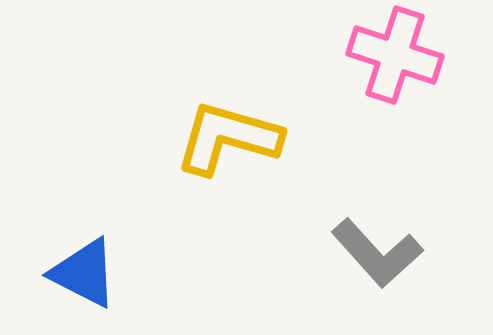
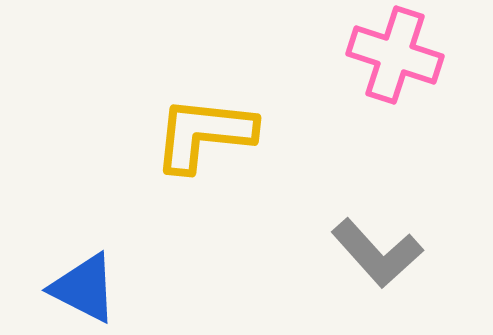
yellow L-shape: moved 24 px left, 4 px up; rotated 10 degrees counterclockwise
blue triangle: moved 15 px down
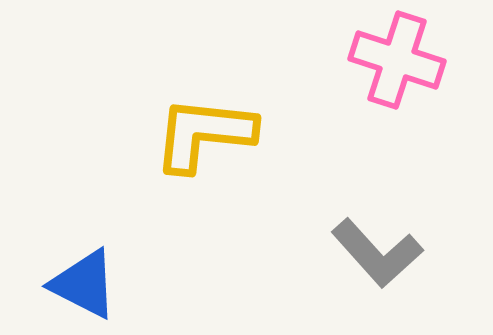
pink cross: moved 2 px right, 5 px down
blue triangle: moved 4 px up
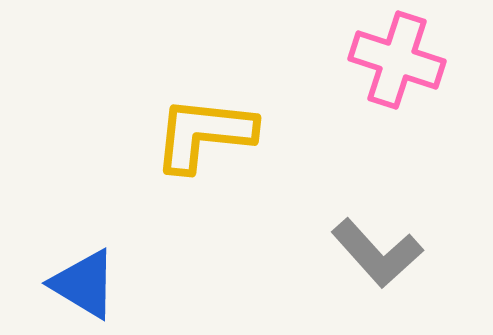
blue triangle: rotated 4 degrees clockwise
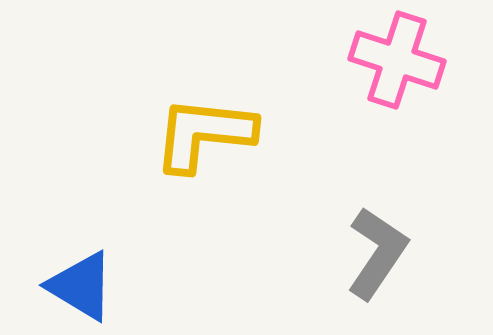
gray L-shape: rotated 104 degrees counterclockwise
blue triangle: moved 3 px left, 2 px down
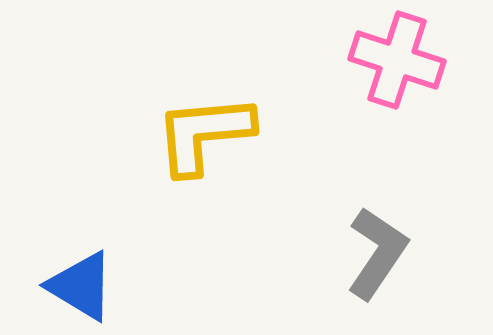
yellow L-shape: rotated 11 degrees counterclockwise
